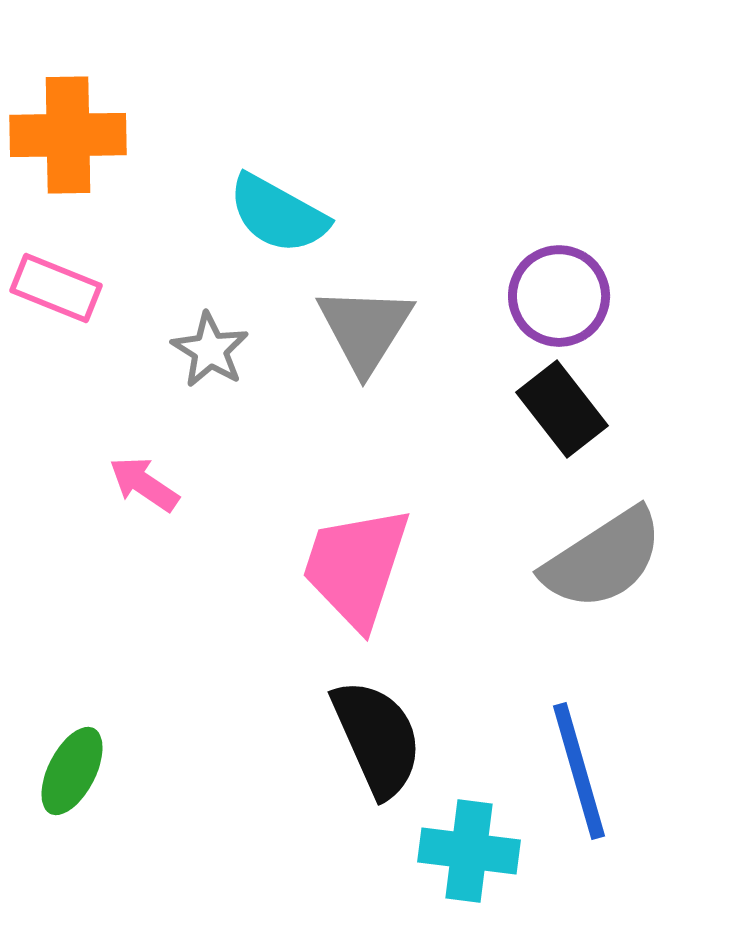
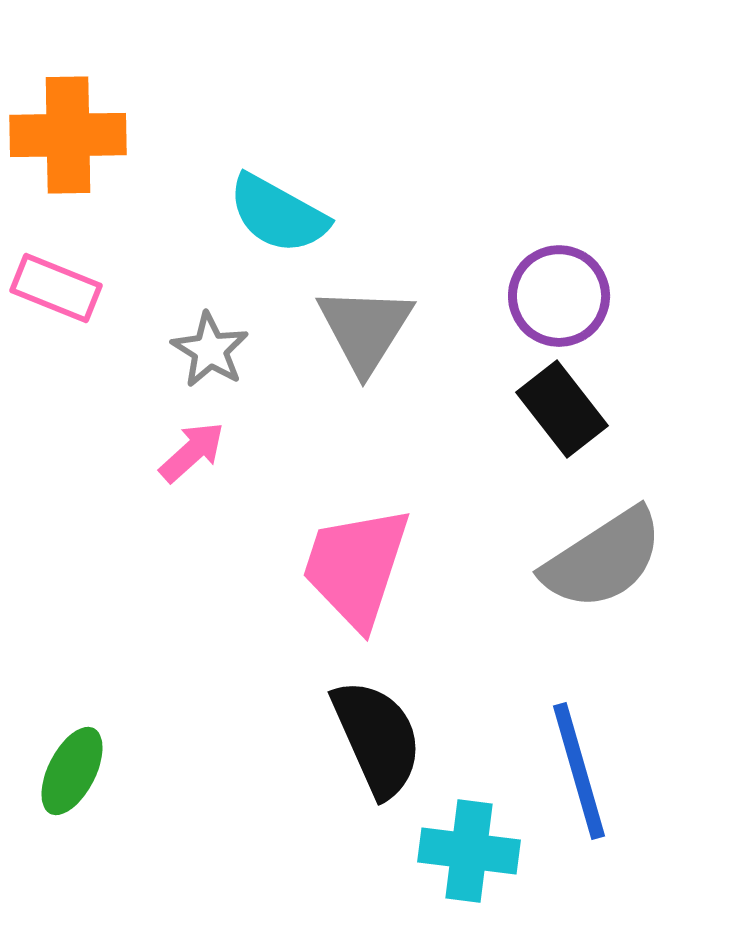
pink arrow: moved 48 px right, 32 px up; rotated 104 degrees clockwise
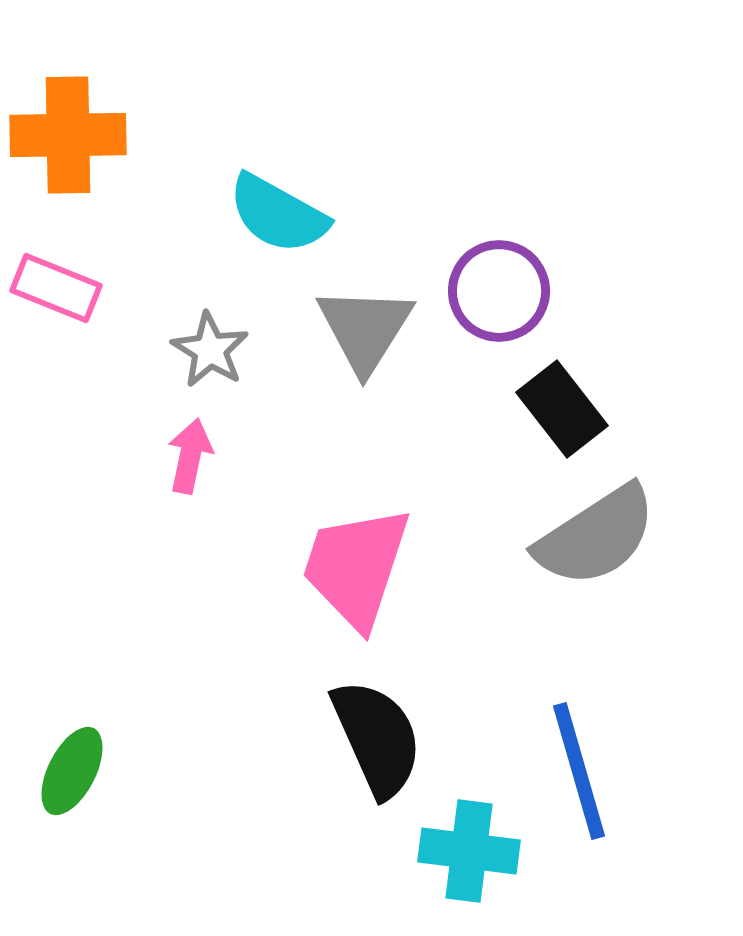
purple circle: moved 60 px left, 5 px up
pink arrow: moved 2 px left, 4 px down; rotated 36 degrees counterclockwise
gray semicircle: moved 7 px left, 23 px up
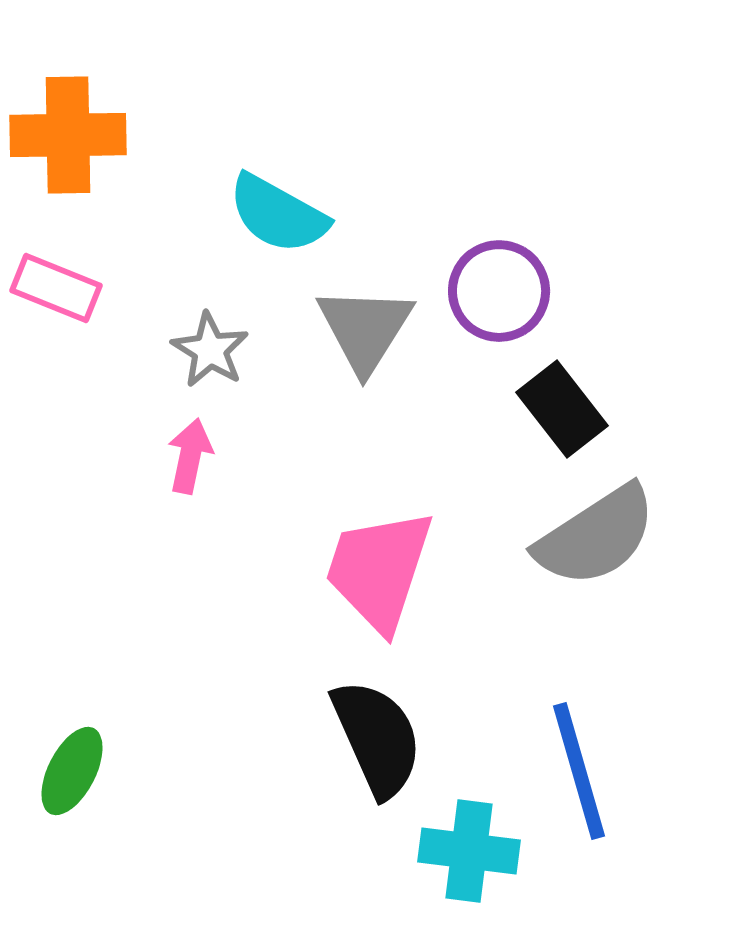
pink trapezoid: moved 23 px right, 3 px down
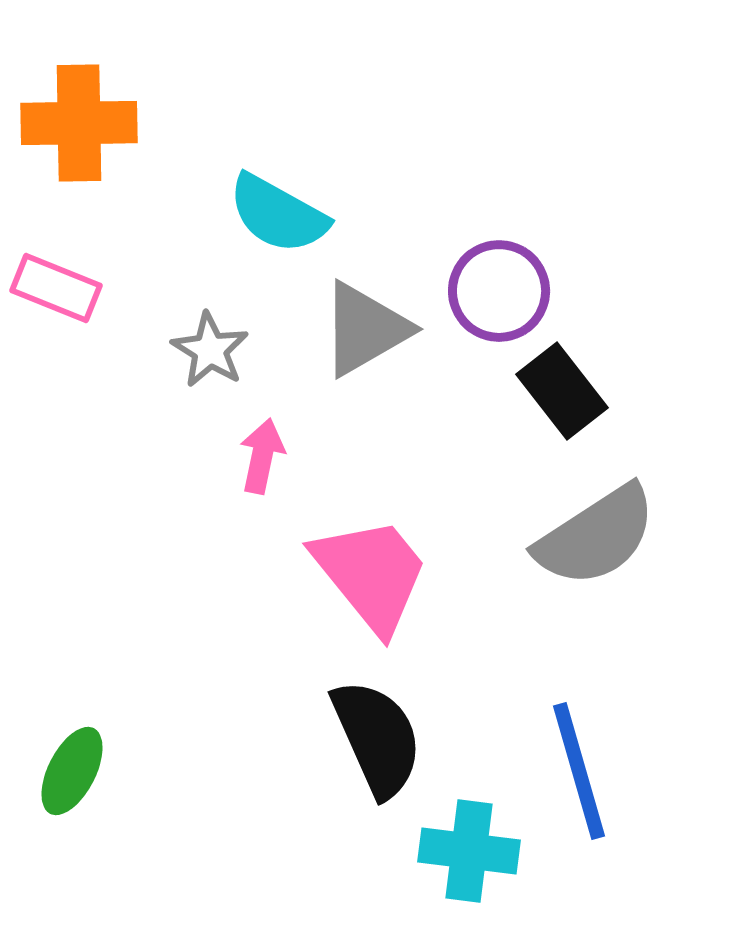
orange cross: moved 11 px right, 12 px up
gray triangle: rotated 28 degrees clockwise
black rectangle: moved 18 px up
pink arrow: moved 72 px right
pink trapezoid: moved 8 px left, 4 px down; rotated 123 degrees clockwise
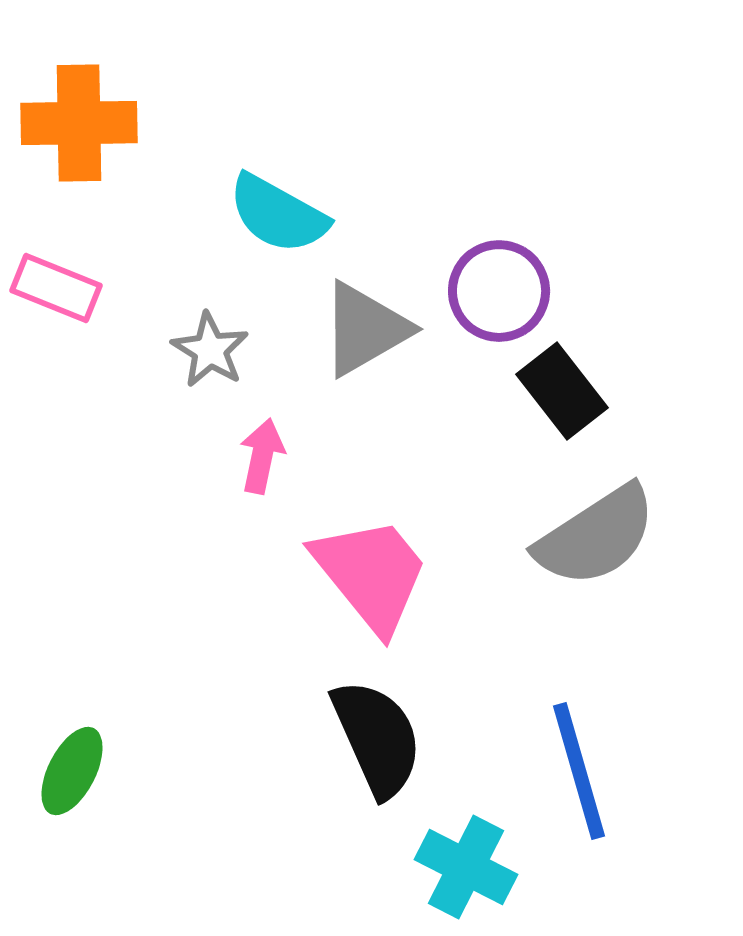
cyan cross: moved 3 px left, 16 px down; rotated 20 degrees clockwise
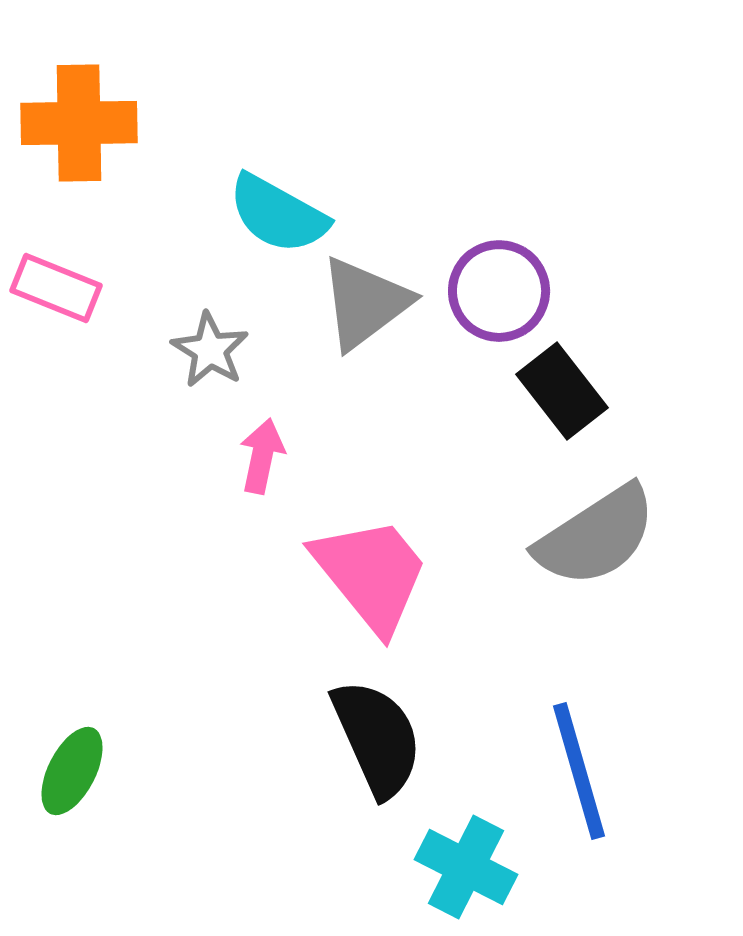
gray triangle: moved 26 px up; rotated 7 degrees counterclockwise
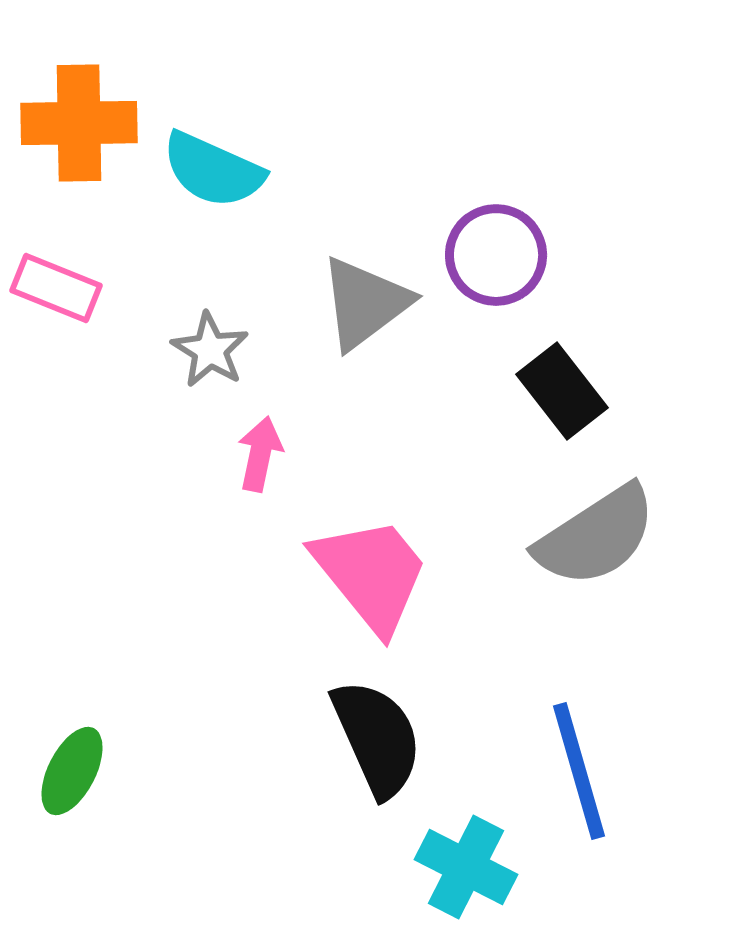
cyan semicircle: moved 65 px left, 44 px up; rotated 5 degrees counterclockwise
purple circle: moved 3 px left, 36 px up
pink arrow: moved 2 px left, 2 px up
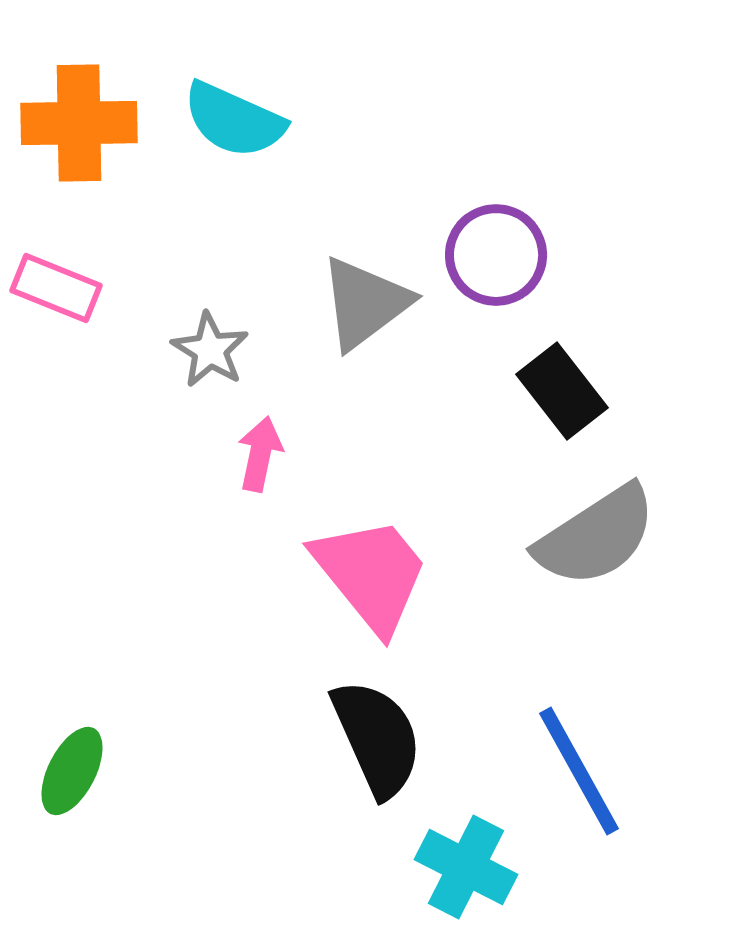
cyan semicircle: moved 21 px right, 50 px up
blue line: rotated 13 degrees counterclockwise
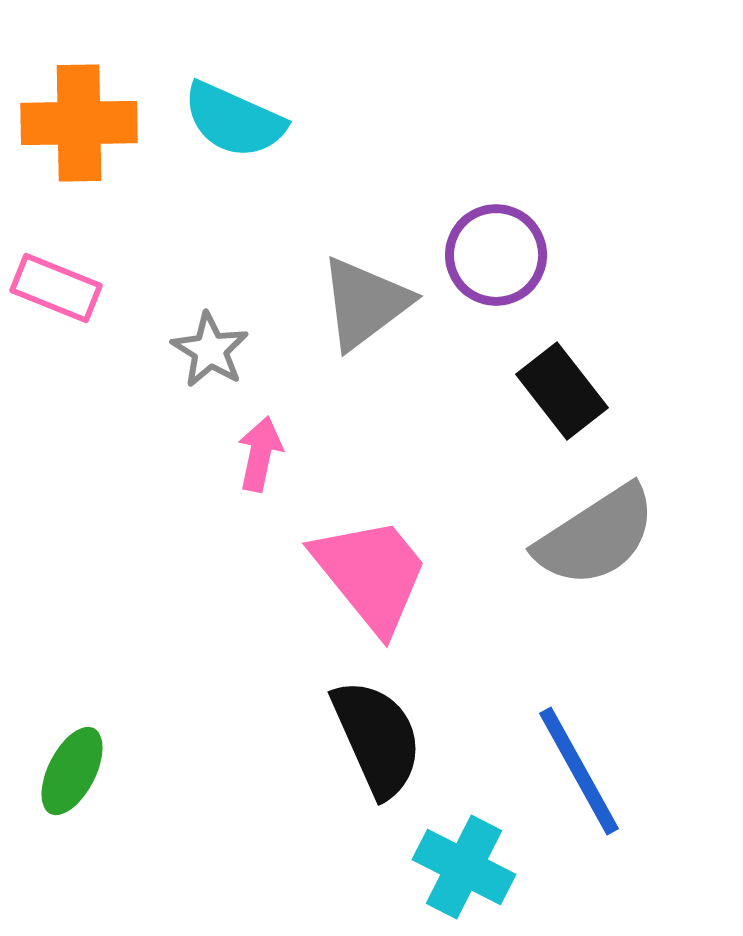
cyan cross: moved 2 px left
